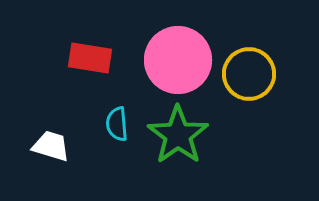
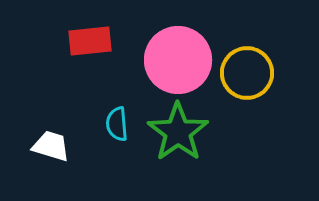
red rectangle: moved 17 px up; rotated 15 degrees counterclockwise
yellow circle: moved 2 px left, 1 px up
green star: moved 3 px up
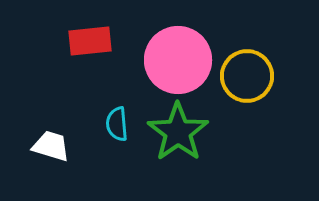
yellow circle: moved 3 px down
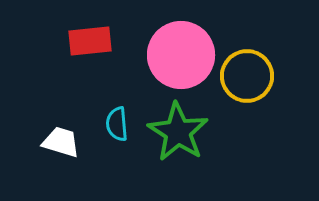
pink circle: moved 3 px right, 5 px up
green star: rotated 4 degrees counterclockwise
white trapezoid: moved 10 px right, 4 px up
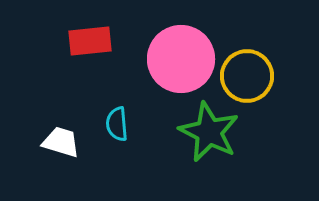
pink circle: moved 4 px down
green star: moved 31 px right; rotated 6 degrees counterclockwise
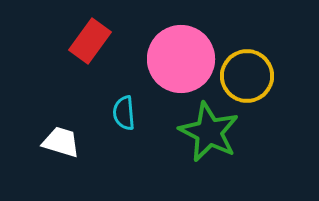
red rectangle: rotated 48 degrees counterclockwise
cyan semicircle: moved 7 px right, 11 px up
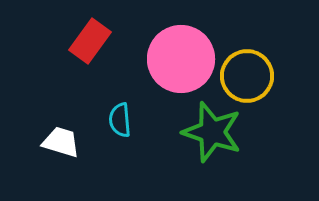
cyan semicircle: moved 4 px left, 7 px down
green star: moved 3 px right; rotated 8 degrees counterclockwise
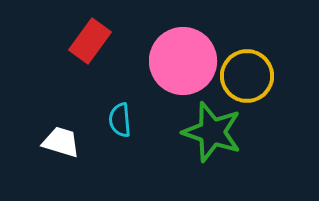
pink circle: moved 2 px right, 2 px down
